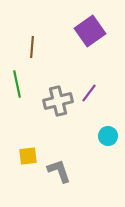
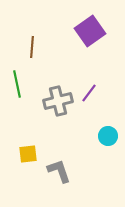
yellow square: moved 2 px up
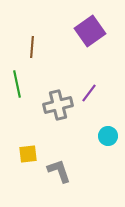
gray cross: moved 4 px down
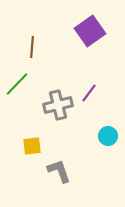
green line: rotated 56 degrees clockwise
yellow square: moved 4 px right, 8 px up
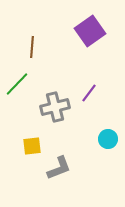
gray cross: moved 3 px left, 2 px down
cyan circle: moved 3 px down
gray L-shape: moved 3 px up; rotated 88 degrees clockwise
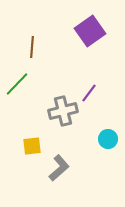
gray cross: moved 8 px right, 4 px down
gray L-shape: rotated 20 degrees counterclockwise
